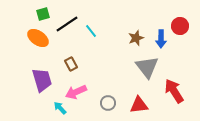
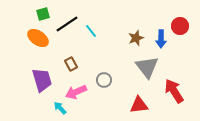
gray circle: moved 4 px left, 23 px up
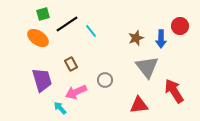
gray circle: moved 1 px right
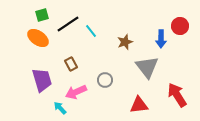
green square: moved 1 px left, 1 px down
black line: moved 1 px right
brown star: moved 11 px left, 4 px down
red arrow: moved 3 px right, 4 px down
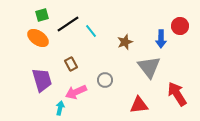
gray triangle: moved 2 px right
red arrow: moved 1 px up
cyan arrow: rotated 56 degrees clockwise
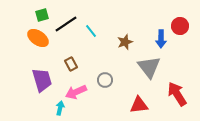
black line: moved 2 px left
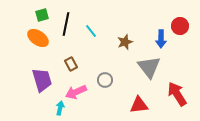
black line: rotated 45 degrees counterclockwise
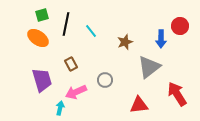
gray triangle: rotated 30 degrees clockwise
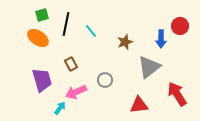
cyan arrow: rotated 24 degrees clockwise
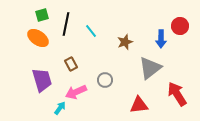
gray triangle: moved 1 px right, 1 px down
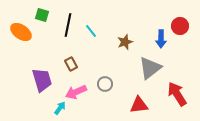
green square: rotated 32 degrees clockwise
black line: moved 2 px right, 1 px down
orange ellipse: moved 17 px left, 6 px up
gray circle: moved 4 px down
